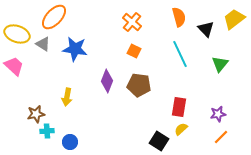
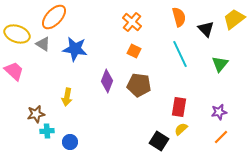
pink trapezoid: moved 5 px down
purple star: moved 1 px right, 2 px up
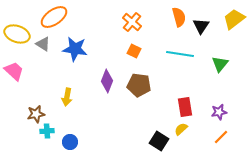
orange ellipse: rotated 12 degrees clockwise
black triangle: moved 5 px left, 3 px up; rotated 18 degrees clockwise
cyan line: rotated 56 degrees counterclockwise
red rectangle: moved 6 px right; rotated 18 degrees counterclockwise
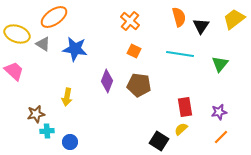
orange cross: moved 2 px left, 1 px up
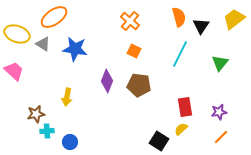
cyan line: rotated 72 degrees counterclockwise
green triangle: moved 1 px up
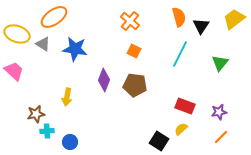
purple diamond: moved 3 px left, 1 px up
brown pentagon: moved 4 px left
red rectangle: moved 1 px up; rotated 60 degrees counterclockwise
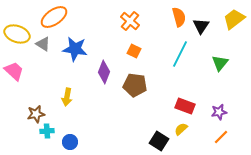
purple diamond: moved 8 px up
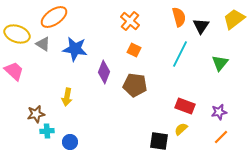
orange square: moved 1 px up
black square: rotated 24 degrees counterclockwise
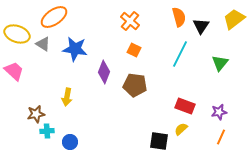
orange line: rotated 21 degrees counterclockwise
